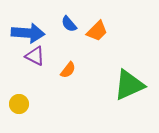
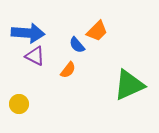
blue semicircle: moved 8 px right, 21 px down
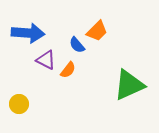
purple triangle: moved 11 px right, 4 px down
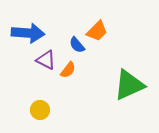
yellow circle: moved 21 px right, 6 px down
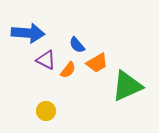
orange trapezoid: moved 32 px down; rotated 15 degrees clockwise
green triangle: moved 2 px left, 1 px down
yellow circle: moved 6 px right, 1 px down
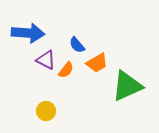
orange semicircle: moved 2 px left
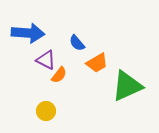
blue semicircle: moved 2 px up
orange semicircle: moved 7 px left, 5 px down
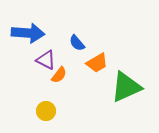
green triangle: moved 1 px left, 1 px down
